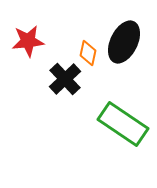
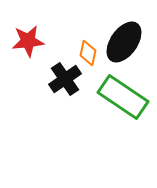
black ellipse: rotated 9 degrees clockwise
black cross: rotated 8 degrees clockwise
green rectangle: moved 27 px up
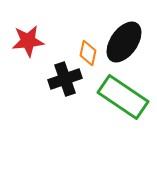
black cross: rotated 16 degrees clockwise
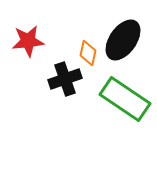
black ellipse: moved 1 px left, 2 px up
green rectangle: moved 2 px right, 2 px down
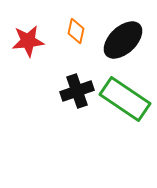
black ellipse: rotated 12 degrees clockwise
orange diamond: moved 12 px left, 22 px up
black cross: moved 12 px right, 12 px down
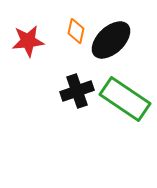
black ellipse: moved 12 px left
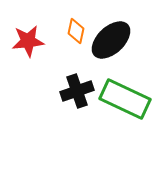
green rectangle: rotated 9 degrees counterclockwise
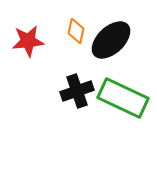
green rectangle: moved 2 px left, 1 px up
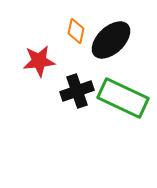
red star: moved 11 px right, 20 px down
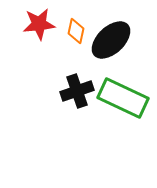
red star: moved 37 px up
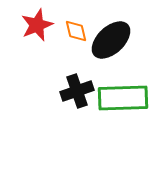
red star: moved 2 px left, 1 px down; rotated 16 degrees counterclockwise
orange diamond: rotated 25 degrees counterclockwise
green rectangle: rotated 27 degrees counterclockwise
